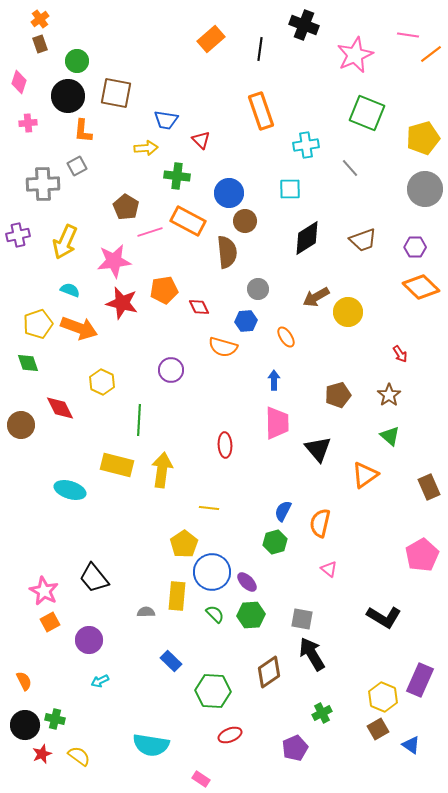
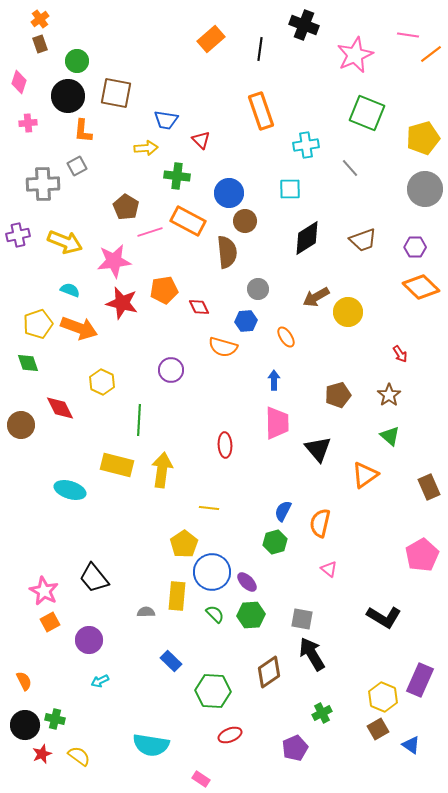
yellow arrow at (65, 242): rotated 92 degrees counterclockwise
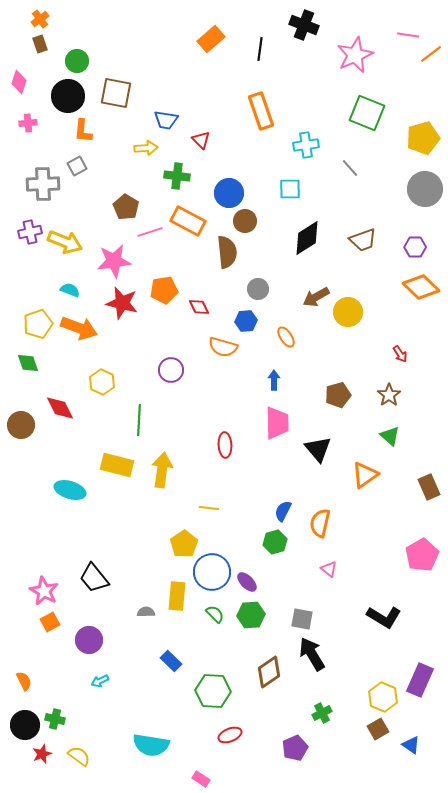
purple cross at (18, 235): moved 12 px right, 3 px up
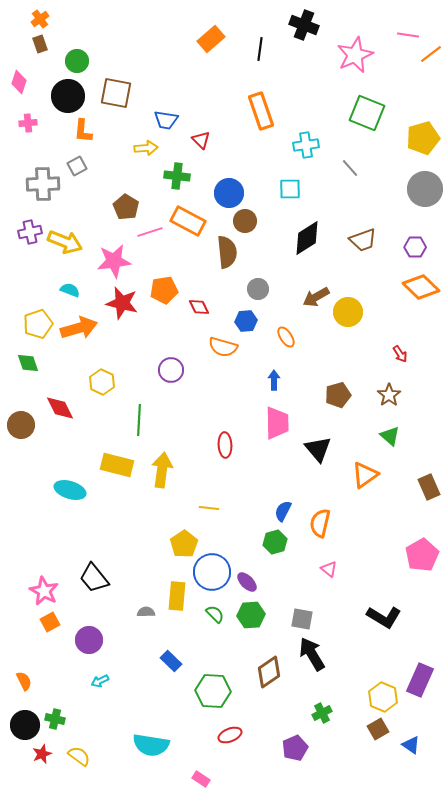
orange arrow at (79, 328): rotated 36 degrees counterclockwise
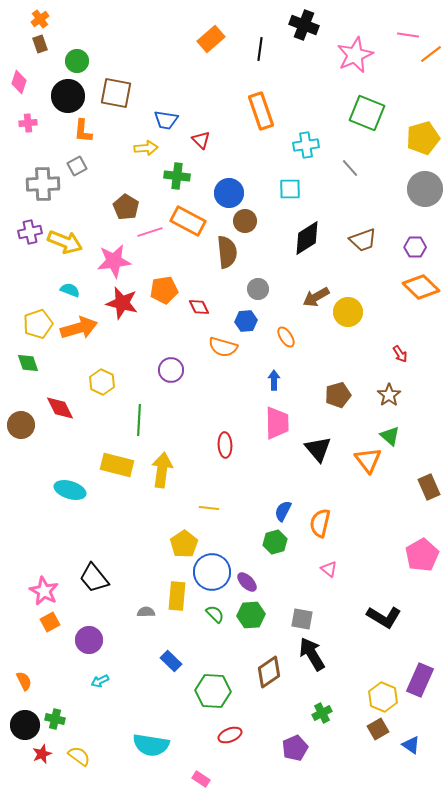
orange triangle at (365, 475): moved 3 px right, 15 px up; rotated 32 degrees counterclockwise
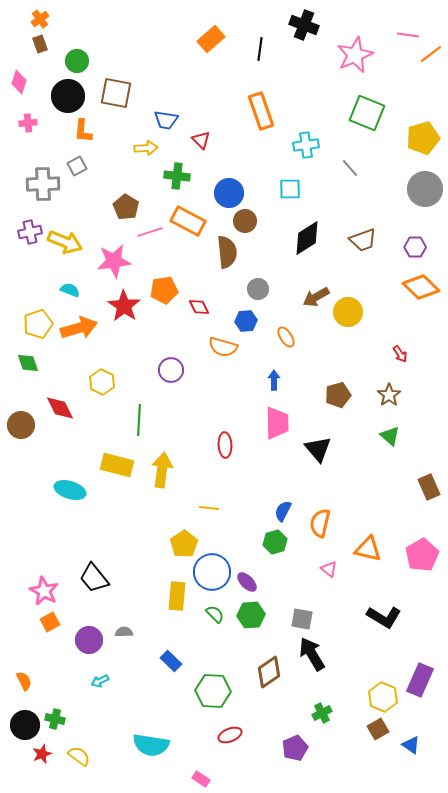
red star at (122, 303): moved 2 px right, 3 px down; rotated 20 degrees clockwise
orange triangle at (368, 460): moved 89 px down; rotated 40 degrees counterclockwise
gray semicircle at (146, 612): moved 22 px left, 20 px down
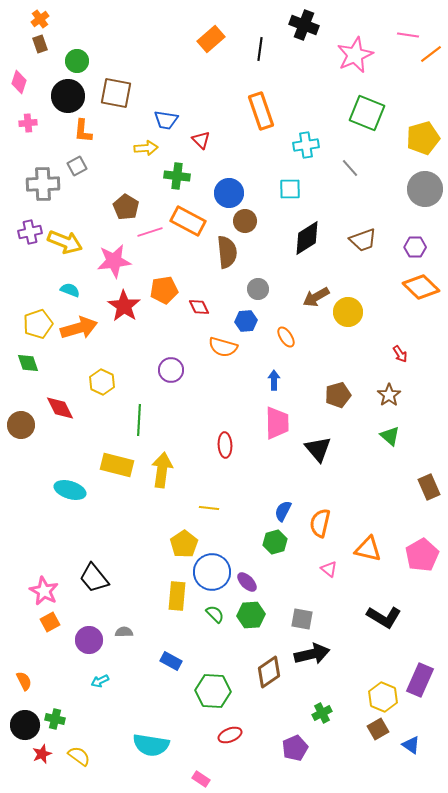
black arrow at (312, 654): rotated 108 degrees clockwise
blue rectangle at (171, 661): rotated 15 degrees counterclockwise
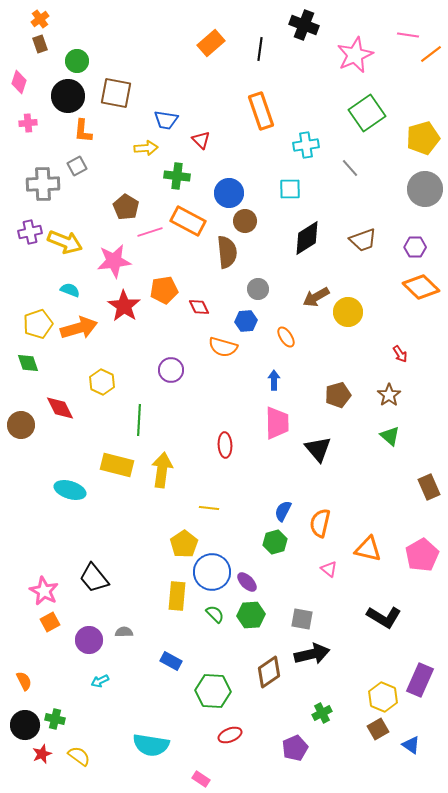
orange rectangle at (211, 39): moved 4 px down
green square at (367, 113): rotated 33 degrees clockwise
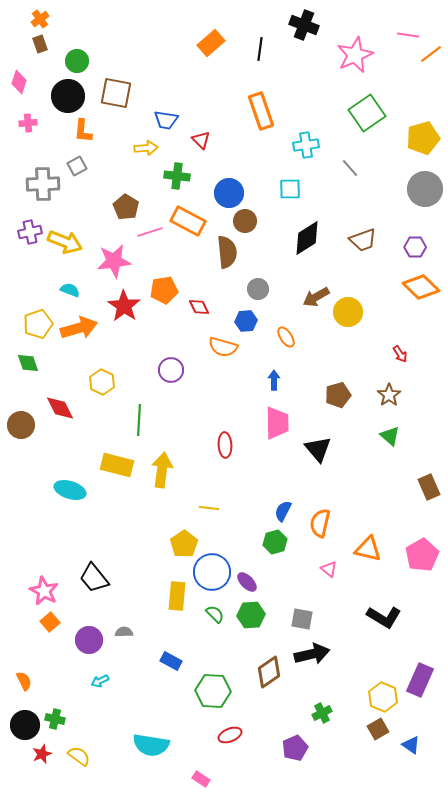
orange square at (50, 622): rotated 12 degrees counterclockwise
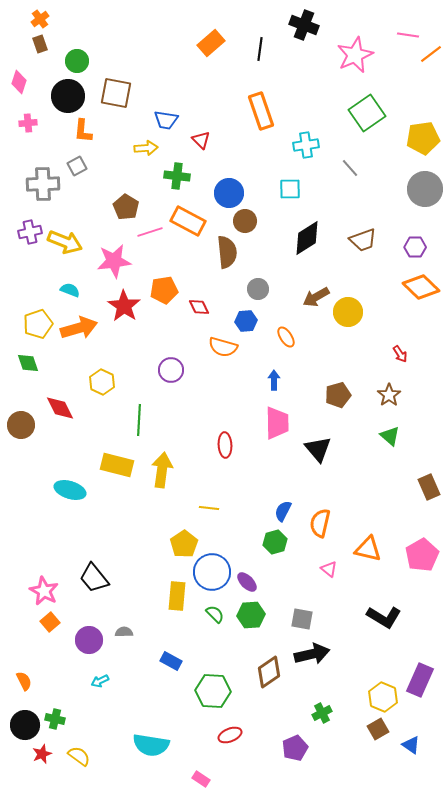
yellow pentagon at (423, 138): rotated 8 degrees clockwise
